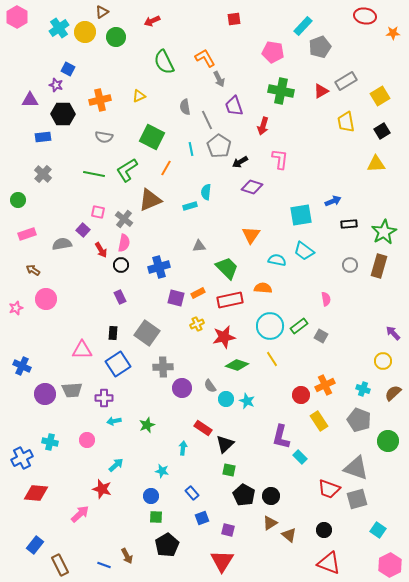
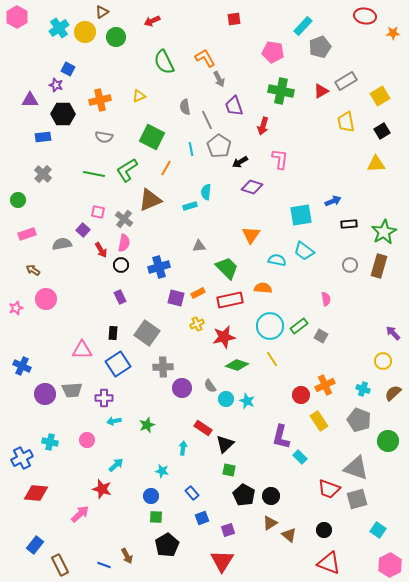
purple square at (228, 530): rotated 32 degrees counterclockwise
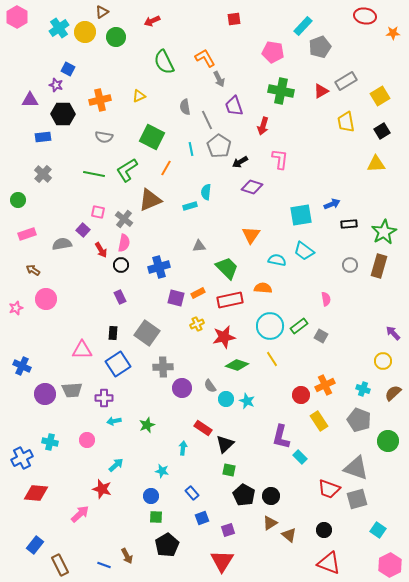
blue arrow at (333, 201): moved 1 px left, 3 px down
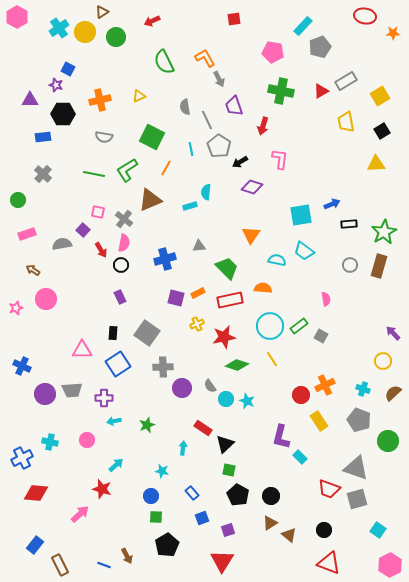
blue cross at (159, 267): moved 6 px right, 8 px up
black pentagon at (244, 495): moved 6 px left
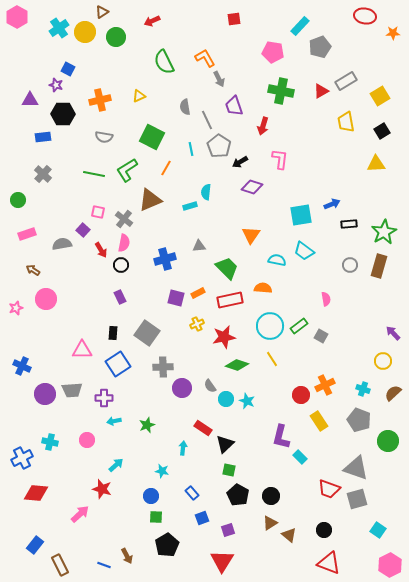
cyan rectangle at (303, 26): moved 3 px left
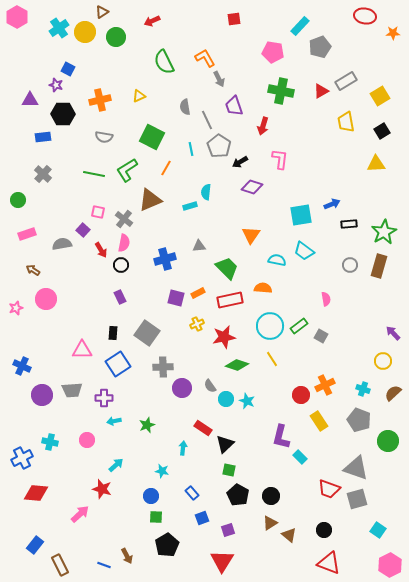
purple circle at (45, 394): moved 3 px left, 1 px down
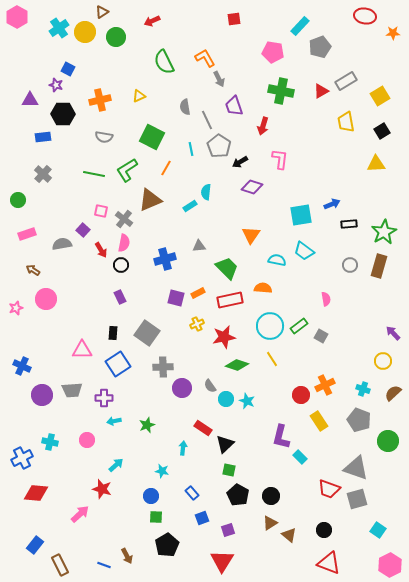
cyan rectangle at (190, 206): rotated 16 degrees counterclockwise
pink square at (98, 212): moved 3 px right, 1 px up
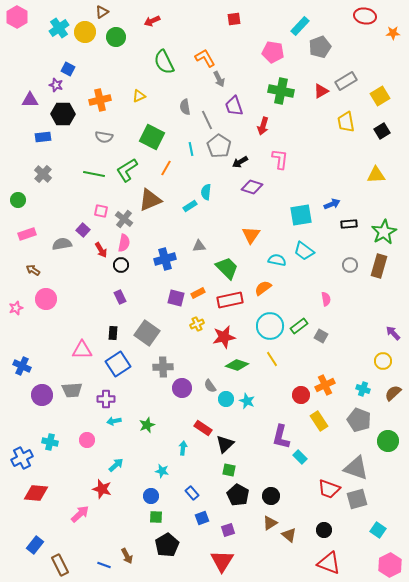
yellow triangle at (376, 164): moved 11 px down
orange semicircle at (263, 288): rotated 42 degrees counterclockwise
purple cross at (104, 398): moved 2 px right, 1 px down
